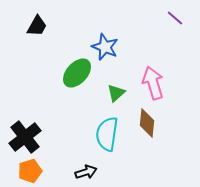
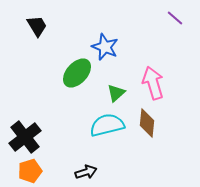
black trapezoid: rotated 60 degrees counterclockwise
cyan semicircle: moved 9 px up; rotated 68 degrees clockwise
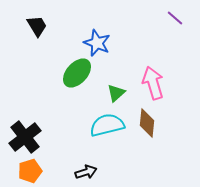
blue star: moved 8 px left, 4 px up
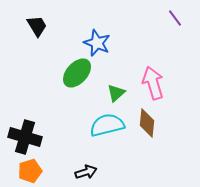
purple line: rotated 12 degrees clockwise
black cross: rotated 36 degrees counterclockwise
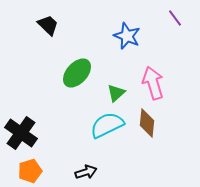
black trapezoid: moved 11 px right, 1 px up; rotated 15 degrees counterclockwise
blue star: moved 30 px right, 7 px up
cyan semicircle: rotated 12 degrees counterclockwise
black cross: moved 4 px left, 4 px up; rotated 20 degrees clockwise
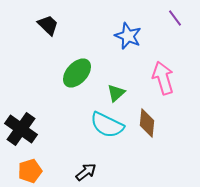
blue star: moved 1 px right
pink arrow: moved 10 px right, 5 px up
cyan semicircle: rotated 128 degrees counterclockwise
black cross: moved 4 px up
black arrow: rotated 20 degrees counterclockwise
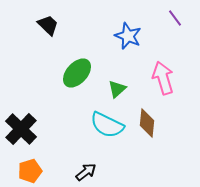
green triangle: moved 1 px right, 4 px up
black cross: rotated 8 degrees clockwise
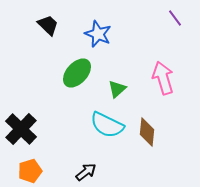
blue star: moved 30 px left, 2 px up
brown diamond: moved 9 px down
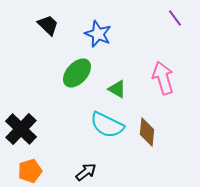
green triangle: rotated 48 degrees counterclockwise
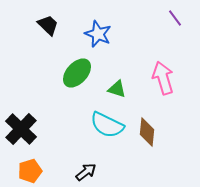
green triangle: rotated 12 degrees counterclockwise
